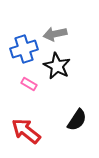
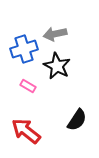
pink rectangle: moved 1 px left, 2 px down
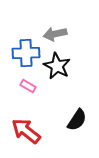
blue cross: moved 2 px right, 4 px down; rotated 16 degrees clockwise
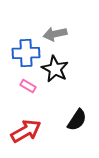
black star: moved 2 px left, 3 px down
red arrow: rotated 112 degrees clockwise
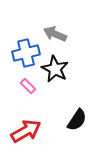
gray arrow: rotated 35 degrees clockwise
blue cross: rotated 12 degrees counterclockwise
pink rectangle: rotated 14 degrees clockwise
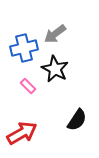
gray arrow: rotated 60 degrees counterclockwise
blue cross: moved 2 px left, 5 px up
red arrow: moved 4 px left, 2 px down
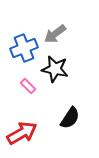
blue cross: rotated 8 degrees counterclockwise
black star: rotated 16 degrees counterclockwise
black semicircle: moved 7 px left, 2 px up
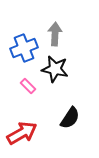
gray arrow: rotated 130 degrees clockwise
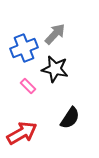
gray arrow: rotated 40 degrees clockwise
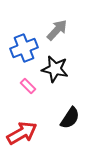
gray arrow: moved 2 px right, 4 px up
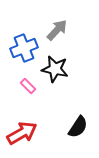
black semicircle: moved 8 px right, 9 px down
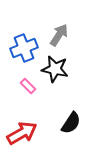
gray arrow: moved 2 px right, 5 px down; rotated 10 degrees counterclockwise
black semicircle: moved 7 px left, 4 px up
